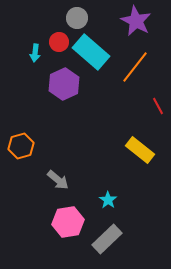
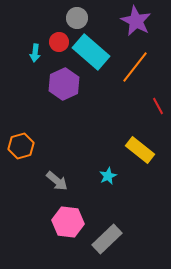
gray arrow: moved 1 px left, 1 px down
cyan star: moved 24 px up; rotated 12 degrees clockwise
pink hexagon: rotated 16 degrees clockwise
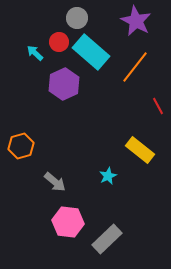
cyan arrow: rotated 126 degrees clockwise
gray arrow: moved 2 px left, 1 px down
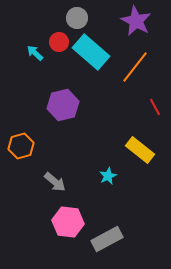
purple hexagon: moved 1 px left, 21 px down; rotated 12 degrees clockwise
red line: moved 3 px left, 1 px down
gray rectangle: rotated 16 degrees clockwise
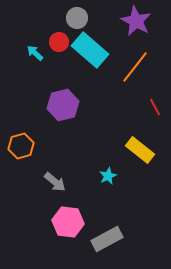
cyan rectangle: moved 1 px left, 2 px up
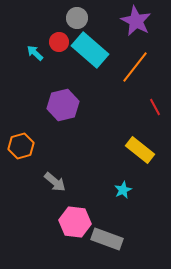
cyan star: moved 15 px right, 14 px down
pink hexagon: moved 7 px right
gray rectangle: rotated 48 degrees clockwise
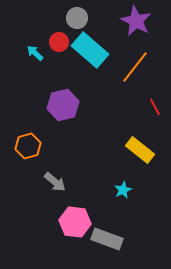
orange hexagon: moved 7 px right
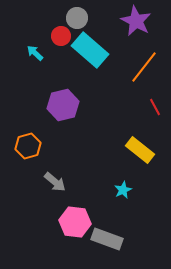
red circle: moved 2 px right, 6 px up
orange line: moved 9 px right
